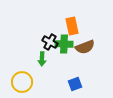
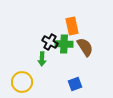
brown semicircle: rotated 102 degrees counterclockwise
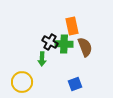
brown semicircle: rotated 12 degrees clockwise
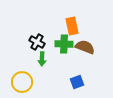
black cross: moved 13 px left
brown semicircle: rotated 48 degrees counterclockwise
blue square: moved 2 px right, 2 px up
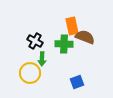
black cross: moved 2 px left, 1 px up
brown semicircle: moved 10 px up
yellow circle: moved 8 px right, 9 px up
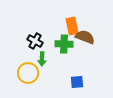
yellow circle: moved 2 px left
blue square: rotated 16 degrees clockwise
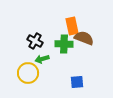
brown semicircle: moved 1 px left, 1 px down
green arrow: rotated 72 degrees clockwise
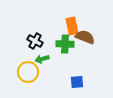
brown semicircle: moved 1 px right, 1 px up
green cross: moved 1 px right
yellow circle: moved 1 px up
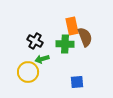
brown semicircle: rotated 48 degrees clockwise
